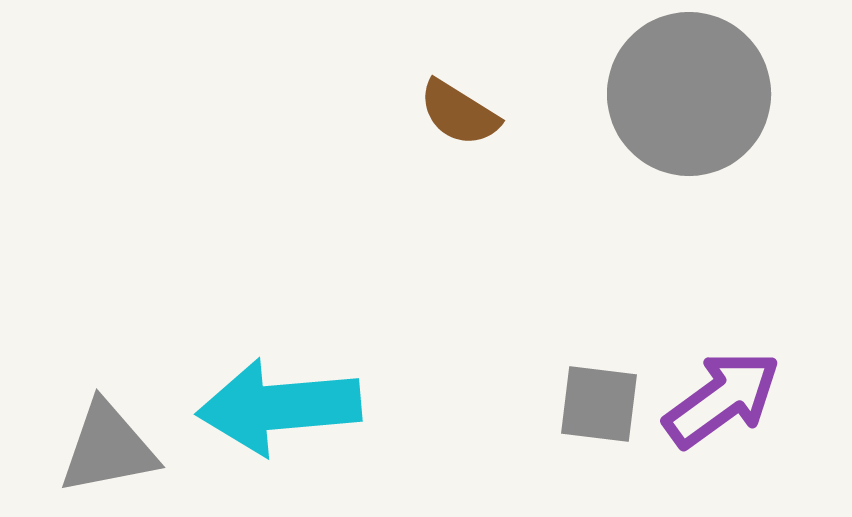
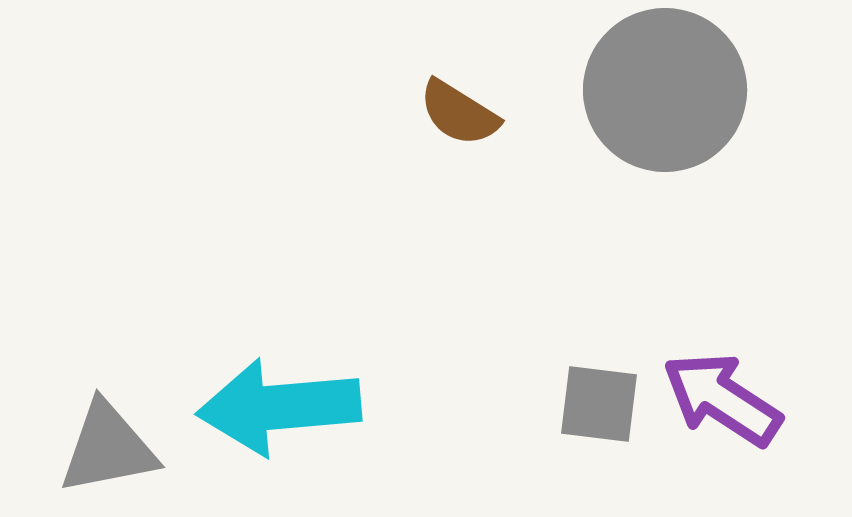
gray circle: moved 24 px left, 4 px up
purple arrow: rotated 111 degrees counterclockwise
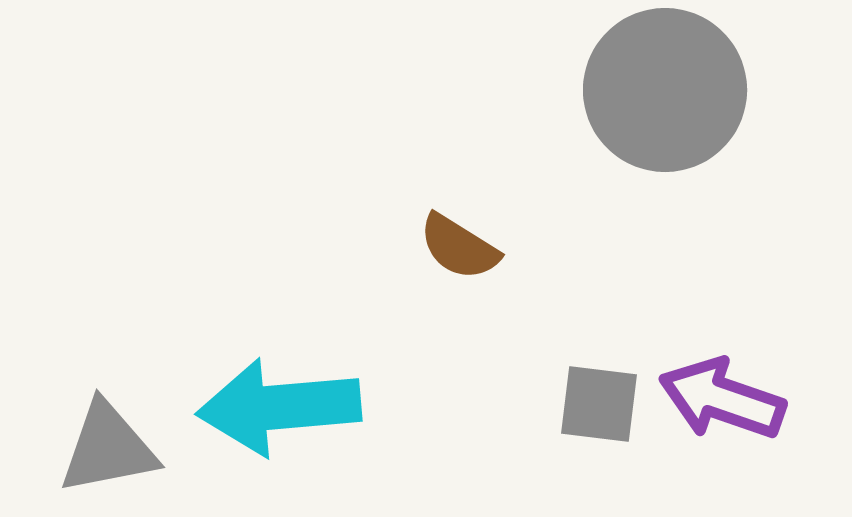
brown semicircle: moved 134 px down
purple arrow: rotated 14 degrees counterclockwise
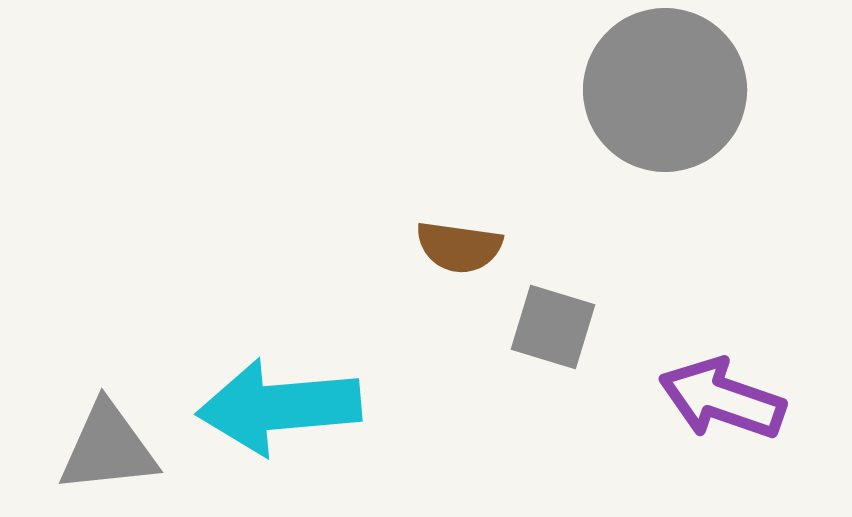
brown semicircle: rotated 24 degrees counterclockwise
gray square: moved 46 px left, 77 px up; rotated 10 degrees clockwise
gray triangle: rotated 5 degrees clockwise
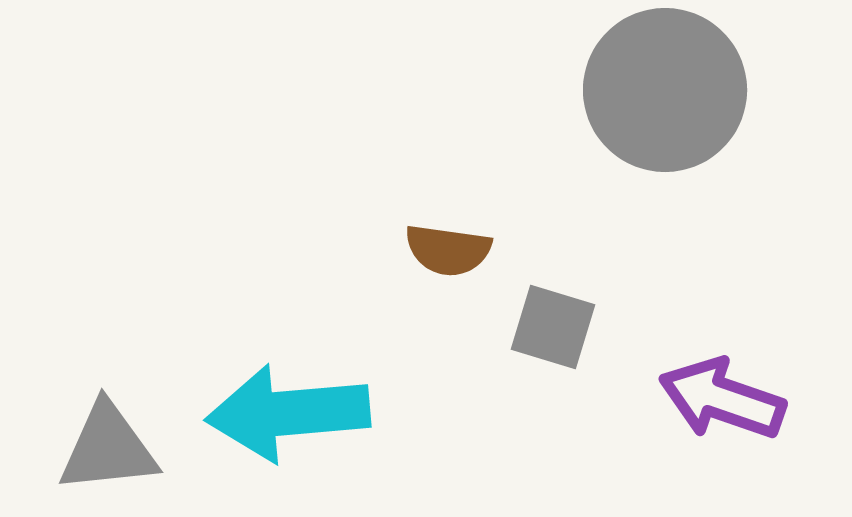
brown semicircle: moved 11 px left, 3 px down
cyan arrow: moved 9 px right, 6 px down
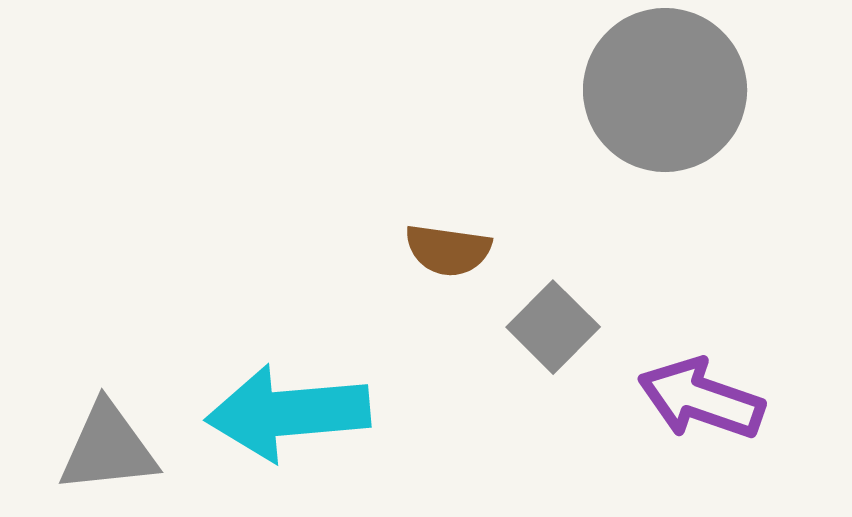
gray square: rotated 28 degrees clockwise
purple arrow: moved 21 px left
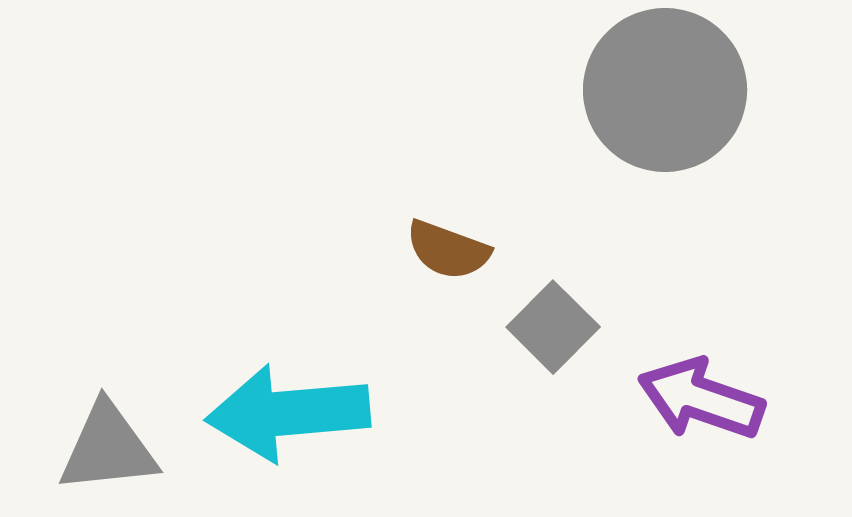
brown semicircle: rotated 12 degrees clockwise
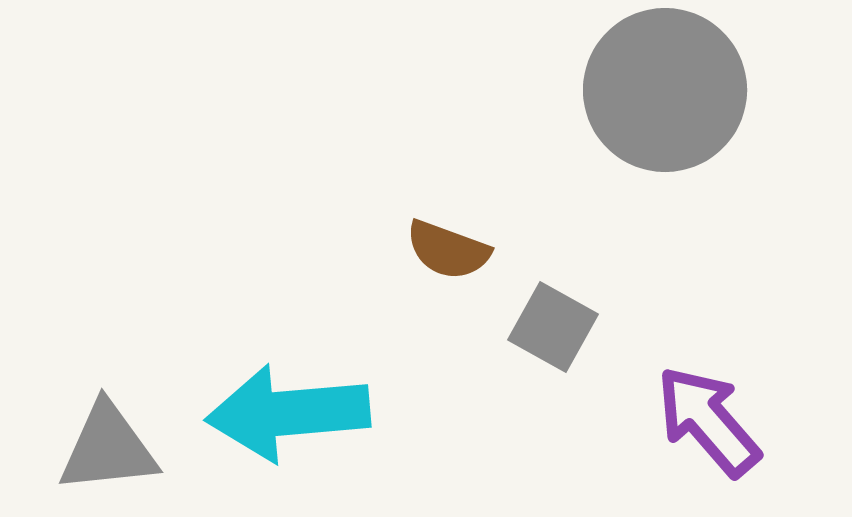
gray square: rotated 16 degrees counterclockwise
purple arrow: moved 7 px right, 22 px down; rotated 30 degrees clockwise
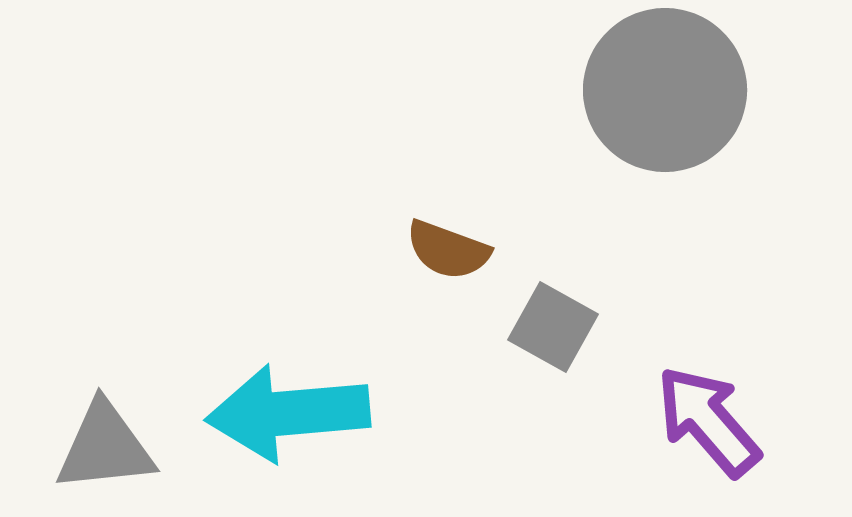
gray triangle: moved 3 px left, 1 px up
